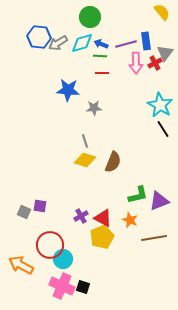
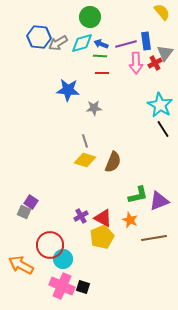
purple square: moved 9 px left, 4 px up; rotated 24 degrees clockwise
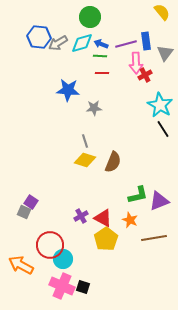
red cross: moved 10 px left, 12 px down
yellow pentagon: moved 4 px right, 2 px down; rotated 10 degrees counterclockwise
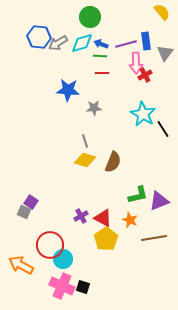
cyan star: moved 17 px left, 9 px down
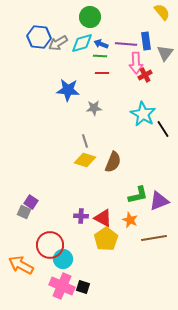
purple line: rotated 20 degrees clockwise
purple cross: rotated 32 degrees clockwise
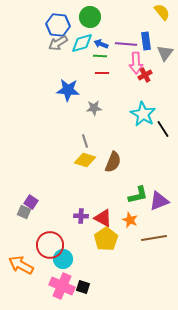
blue hexagon: moved 19 px right, 12 px up
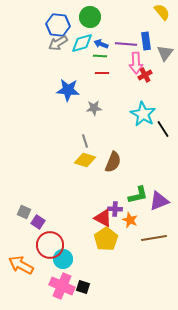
purple square: moved 7 px right, 20 px down
purple cross: moved 34 px right, 7 px up
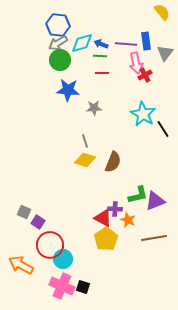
green circle: moved 30 px left, 43 px down
pink arrow: rotated 10 degrees counterclockwise
purple triangle: moved 4 px left
orange star: moved 2 px left
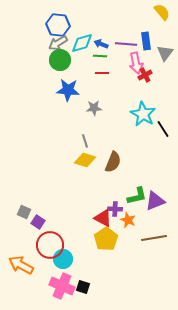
green L-shape: moved 1 px left, 1 px down
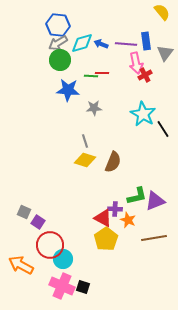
green line: moved 9 px left, 20 px down
